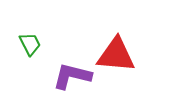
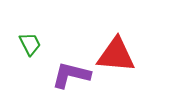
purple L-shape: moved 1 px left, 1 px up
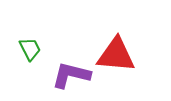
green trapezoid: moved 5 px down
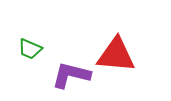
green trapezoid: rotated 140 degrees clockwise
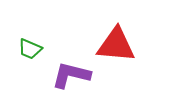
red triangle: moved 10 px up
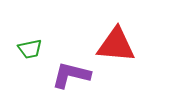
green trapezoid: rotated 35 degrees counterclockwise
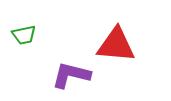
green trapezoid: moved 6 px left, 14 px up
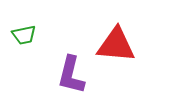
purple L-shape: rotated 90 degrees counterclockwise
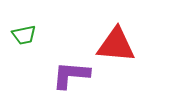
purple L-shape: rotated 81 degrees clockwise
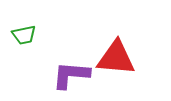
red triangle: moved 13 px down
